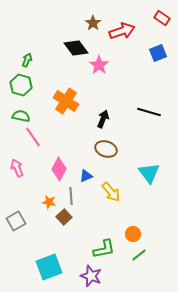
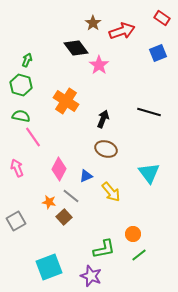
gray line: rotated 48 degrees counterclockwise
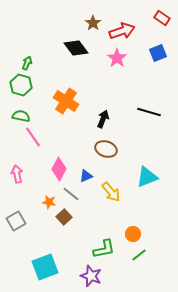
green arrow: moved 3 px down
pink star: moved 18 px right, 7 px up
pink arrow: moved 6 px down; rotated 12 degrees clockwise
cyan triangle: moved 2 px left, 4 px down; rotated 45 degrees clockwise
gray line: moved 2 px up
cyan square: moved 4 px left
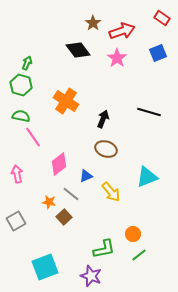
black diamond: moved 2 px right, 2 px down
pink diamond: moved 5 px up; rotated 25 degrees clockwise
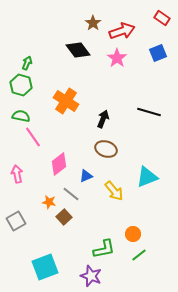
yellow arrow: moved 3 px right, 1 px up
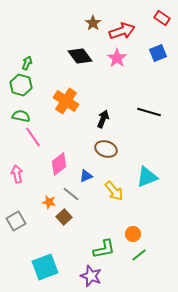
black diamond: moved 2 px right, 6 px down
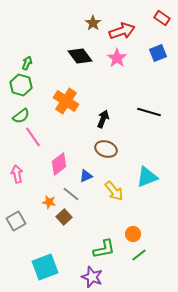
green semicircle: rotated 132 degrees clockwise
purple star: moved 1 px right, 1 px down
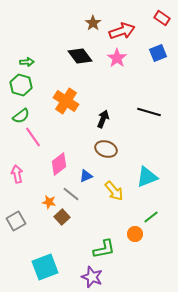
green arrow: moved 1 px up; rotated 64 degrees clockwise
brown square: moved 2 px left
orange circle: moved 2 px right
green line: moved 12 px right, 38 px up
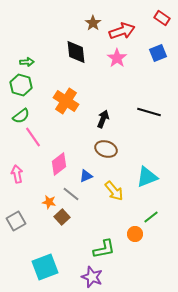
black diamond: moved 4 px left, 4 px up; rotated 30 degrees clockwise
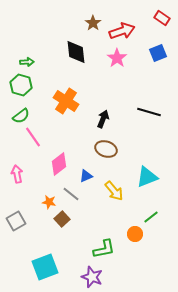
brown square: moved 2 px down
